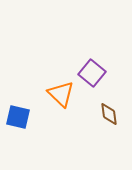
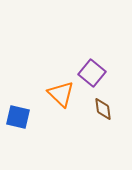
brown diamond: moved 6 px left, 5 px up
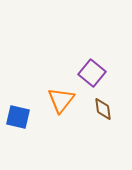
orange triangle: moved 6 px down; rotated 24 degrees clockwise
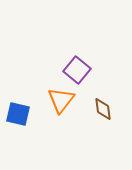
purple square: moved 15 px left, 3 px up
blue square: moved 3 px up
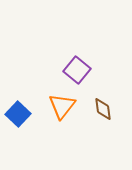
orange triangle: moved 1 px right, 6 px down
blue square: rotated 30 degrees clockwise
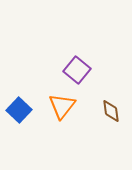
brown diamond: moved 8 px right, 2 px down
blue square: moved 1 px right, 4 px up
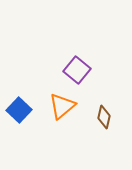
orange triangle: rotated 12 degrees clockwise
brown diamond: moved 7 px left, 6 px down; rotated 20 degrees clockwise
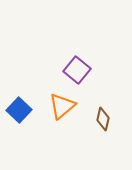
brown diamond: moved 1 px left, 2 px down
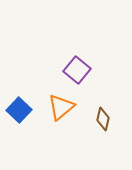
orange triangle: moved 1 px left, 1 px down
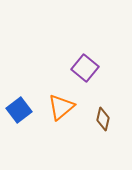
purple square: moved 8 px right, 2 px up
blue square: rotated 10 degrees clockwise
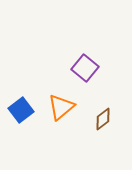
blue square: moved 2 px right
brown diamond: rotated 40 degrees clockwise
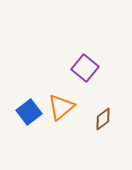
blue square: moved 8 px right, 2 px down
